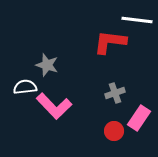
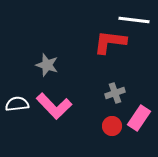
white line: moved 3 px left
white semicircle: moved 8 px left, 17 px down
red circle: moved 2 px left, 5 px up
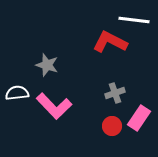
red L-shape: rotated 20 degrees clockwise
white semicircle: moved 11 px up
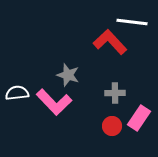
white line: moved 2 px left, 2 px down
red L-shape: rotated 20 degrees clockwise
gray star: moved 21 px right, 10 px down
gray cross: rotated 18 degrees clockwise
pink L-shape: moved 4 px up
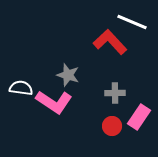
white line: rotated 16 degrees clockwise
white semicircle: moved 4 px right, 5 px up; rotated 15 degrees clockwise
pink L-shape: rotated 12 degrees counterclockwise
pink rectangle: moved 1 px up
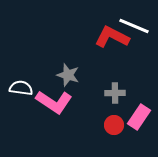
white line: moved 2 px right, 4 px down
red L-shape: moved 2 px right, 5 px up; rotated 20 degrees counterclockwise
red circle: moved 2 px right, 1 px up
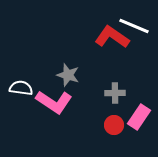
red L-shape: rotated 8 degrees clockwise
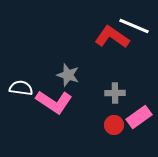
pink rectangle: rotated 20 degrees clockwise
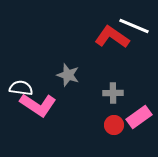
gray cross: moved 2 px left
pink L-shape: moved 16 px left, 3 px down
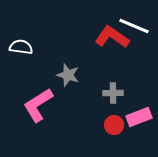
white semicircle: moved 41 px up
pink L-shape: rotated 114 degrees clockwise
pink rectangle: rotated 15 degrees clockwise
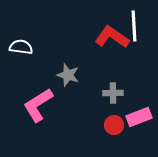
white line: rotated 64 degrees clockwise
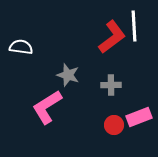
red L-shape: rotated 108 degrees clockwise
gray cross: moved 2 px left, 8 px up
pink L-shape: moved 9 px right, 2 px down
